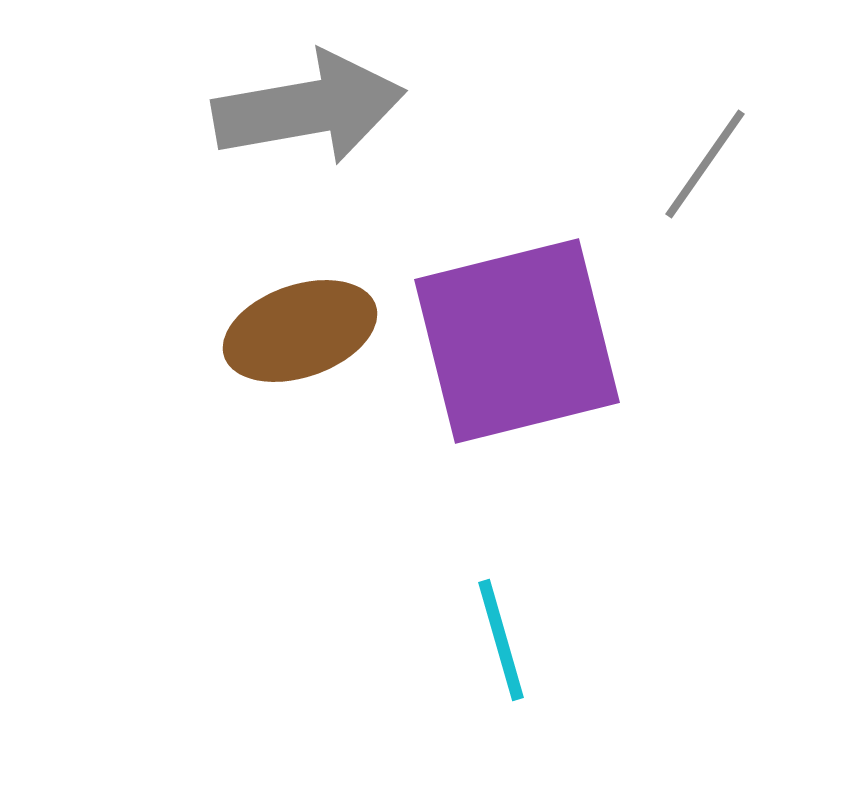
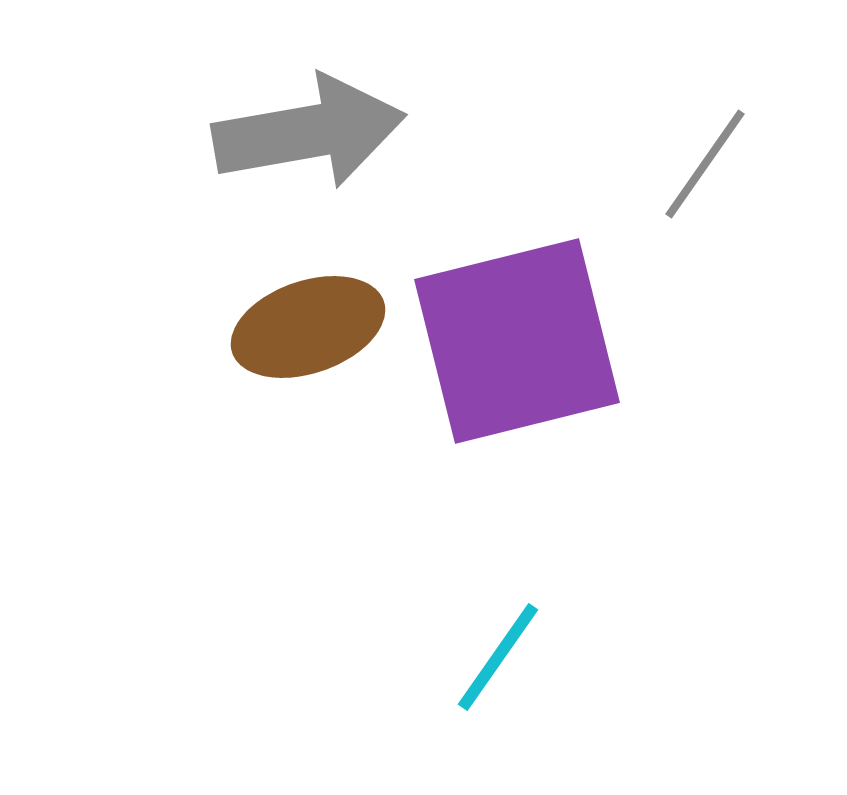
gray arrow: moved 24 px down
brown ellipse: moved 8 px right, 4 px up
cyan line: moved 3 px left, 17 px down; rotated 51 degrees clockwise
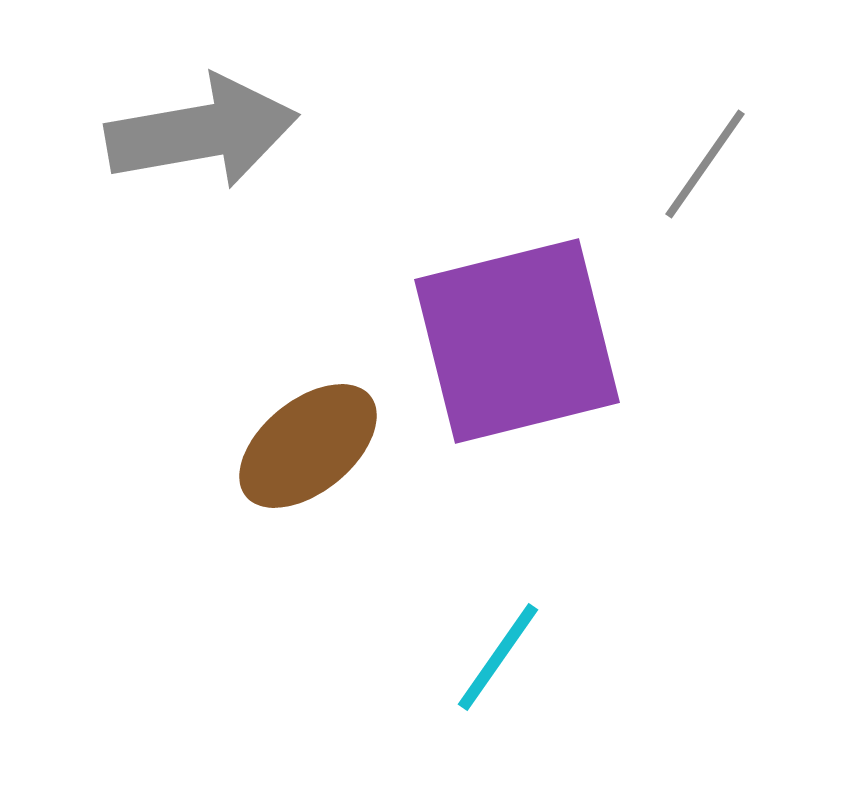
gray arrow: moved 107 px left
brown ellipse: moved 119 px down; rotated 20 degrees counterclockwise
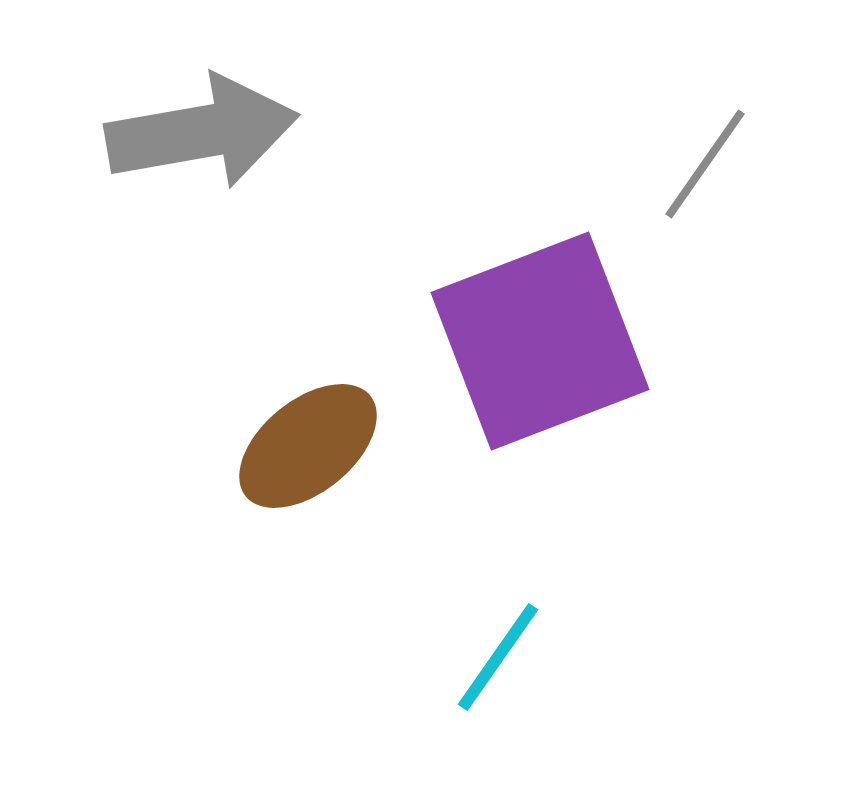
purple square: moved 23 px right; rotated 7 degrees counterclockwise
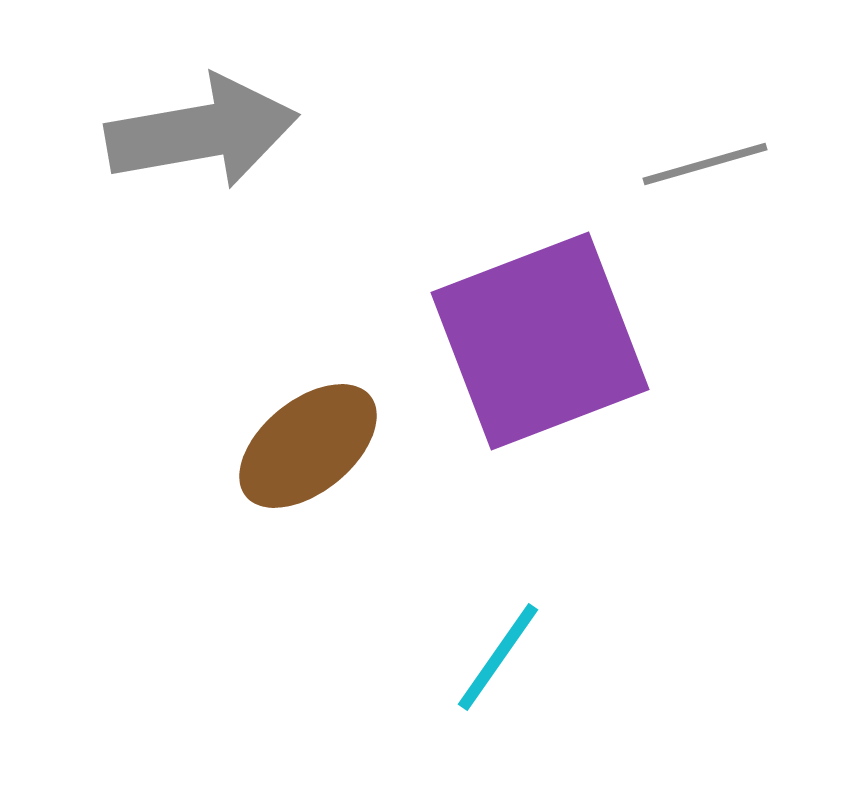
gray line: rotated 39 degrees clockwise
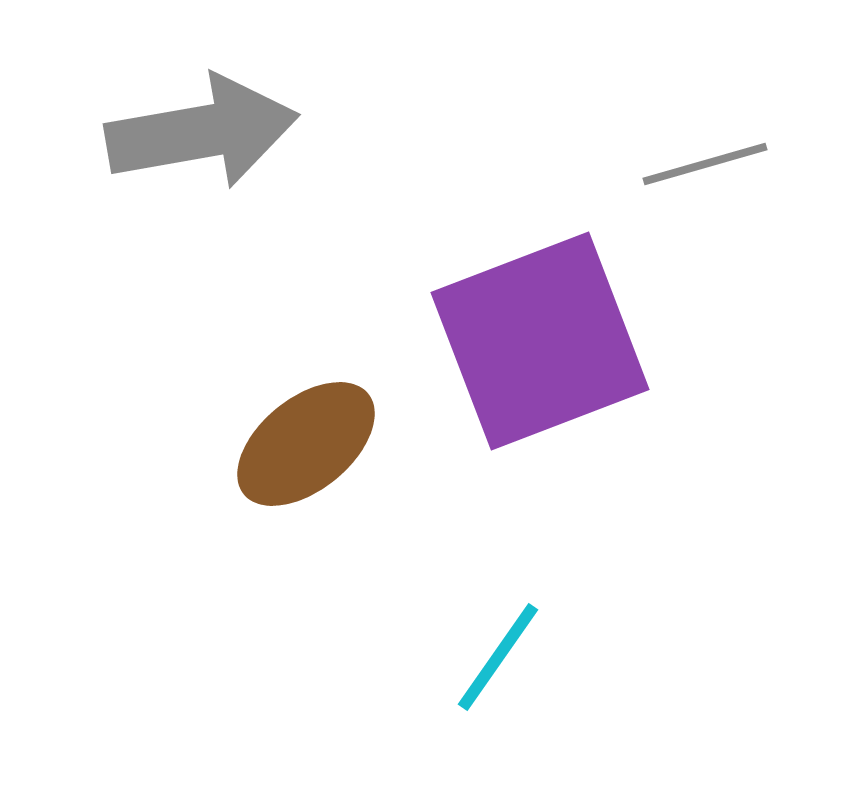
brown ellipse: moved 2 px left, 2 px up
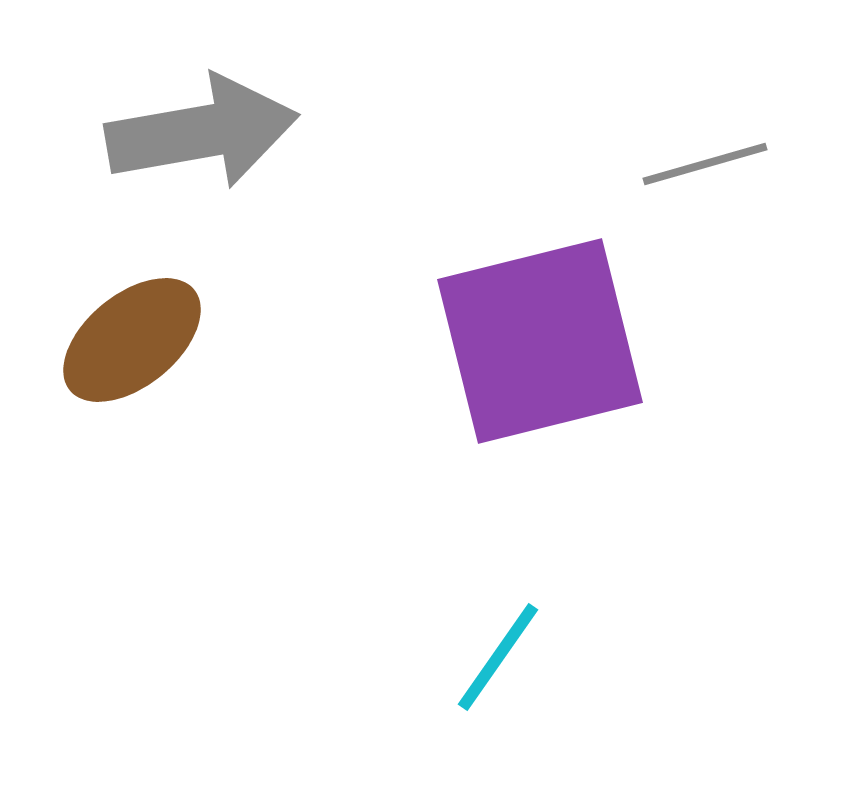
purple square: rotated 7 degrees clockwise
brown ellipse: moved 174 px left, 104 px up
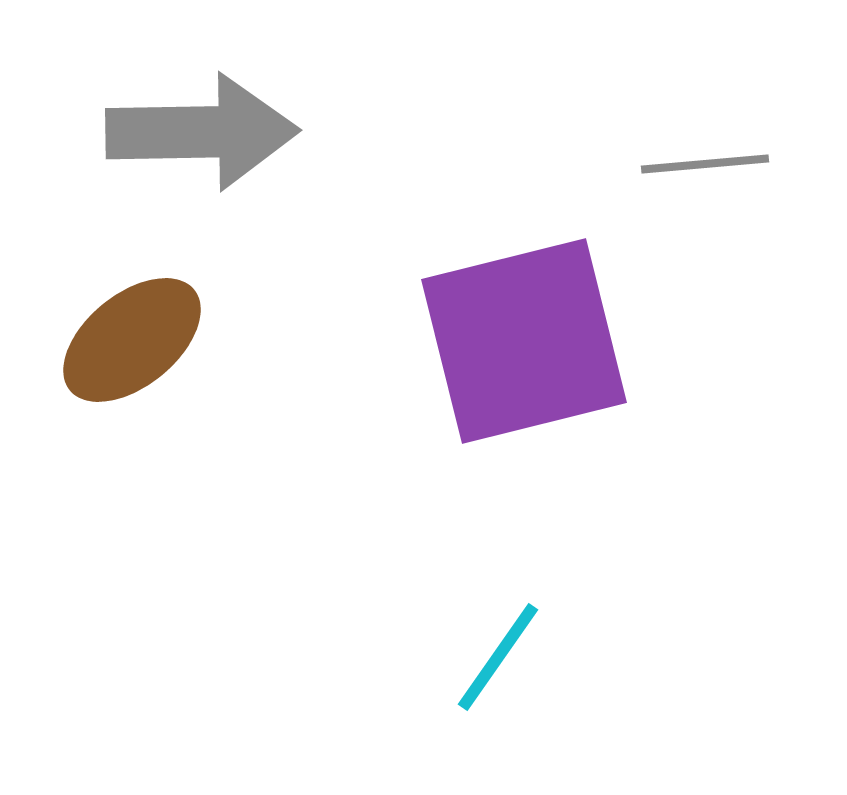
gray arrow: rotated 9 degrees clockwise
gray line: rotated 11 degrees clockwise
purple square: moved 16 px left
